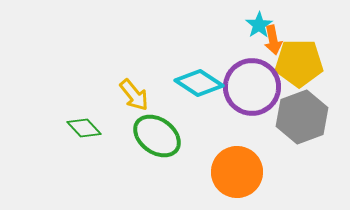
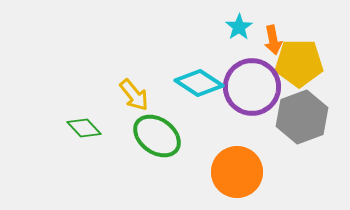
cyan star: moved 20 px left, 2 px down
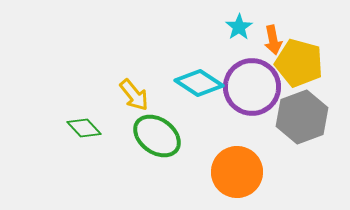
yellow pentagon: rotated 15 degrees clockwise
